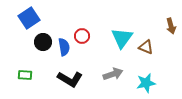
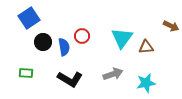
brown arrow: rotated 49 degrees counterclockwise
brown triangle: rotated 28 degrees counterclockwise
green rectangle: moved 1 px right, 2 px up
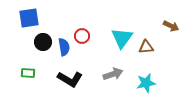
blue square: rotated 25 degrees clockwise
green rectangle: moved 2 px right
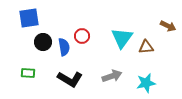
brown arrow: moved 3 px left
gray arrow: moved 1 px left, 2 px down
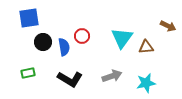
green rectangle: rotated 16 degrees counterclockwise
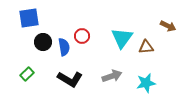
green rectangle: moved 1 px left, 1 px down; rotated 32 degrees counterclockwise
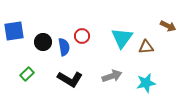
blue square: moved 15 px left, 13 px down
